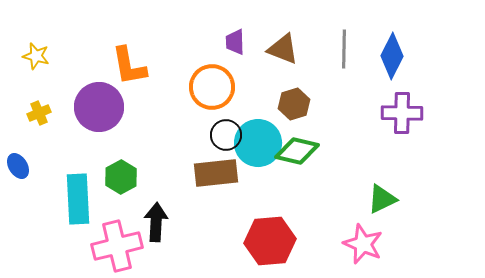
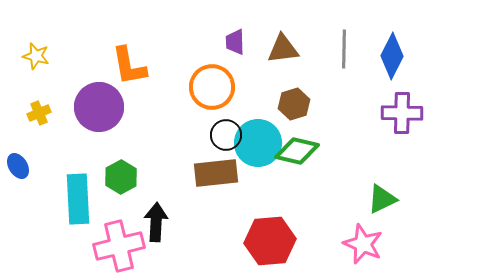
brown triangle: rotated 28 degrees counterclockwise
pink cross: moved 2 px right
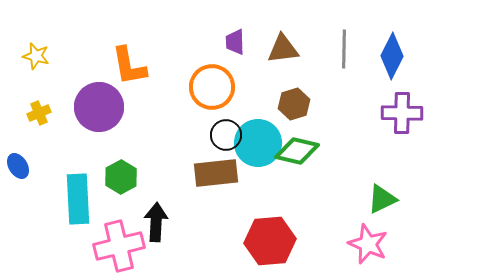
pink star: moved 5 px right
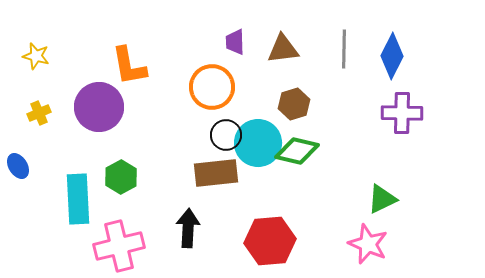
black arrow: moved 32 px right, 6 px down
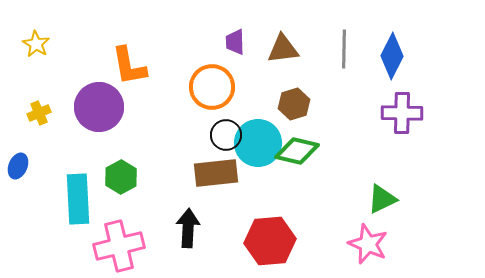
yellow star: moved 12 px up; rotated 16 degrees clockwise
blue ellipse: rotated 55 degrees clockwise
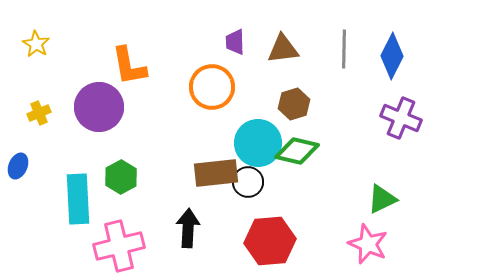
purple cross: moved 1 px left, 5 px down; rotated 21 degrees clockwise
black circle: moved 22 px right, 47 px down
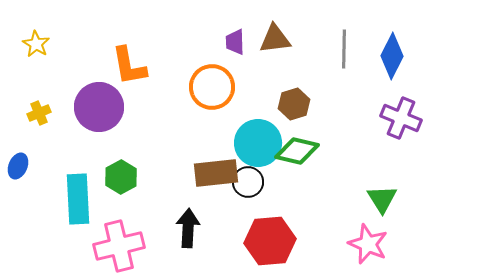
brown triangle: moved 8 px left, 10 px up
green triangle: rotated 36 degrees counterclockwise
